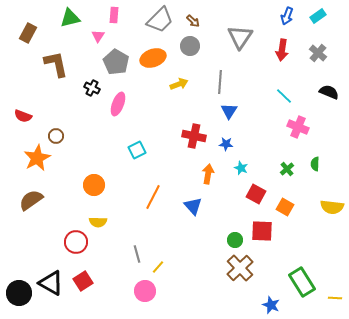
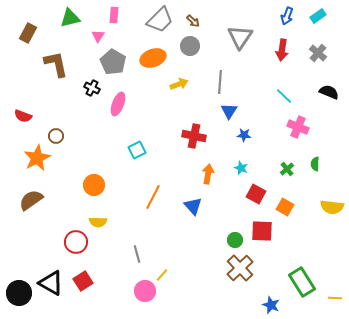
gray pentagon at (116, 62): moved 3 px left
blue star at (226, 144): moved 18 px right, 9 px up
yellow line at (158, 267): moved 4 px right, 8 px down
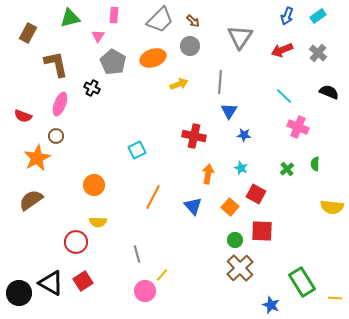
red arrow at (282, 50): rotated 60 degrees clockwise
pink ellipse at (118, 104): moved 58 px left
orange square at (285, 207): moved 55 px left; rotated 12 degrees clockwise
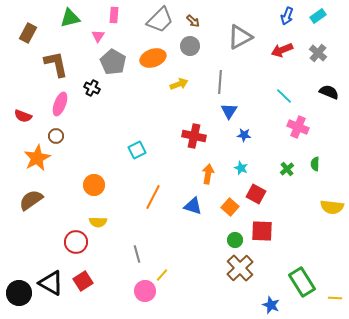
gray triangle at (240, 37): rotated 28 degrees clockwise
blue triangle at (193, 206): rotated 30 degrees counterclockwise
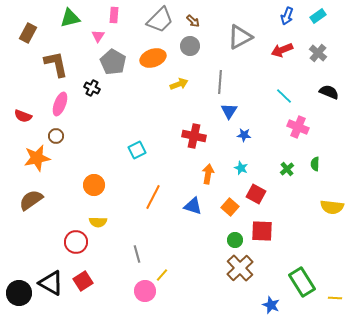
orange star at (37, 158): rotated 16 degrees clockwise
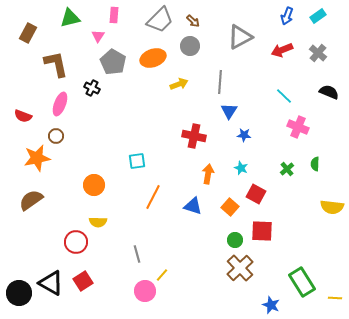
cyan square at (137, 150): moved 11 px down; rotated 18 degrees clockwise
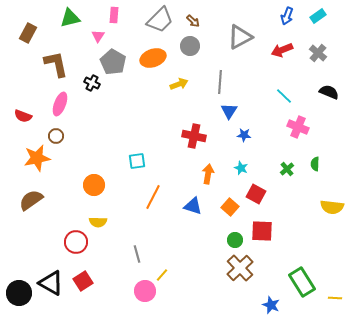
black cross at (92, 88): moved 5 px up
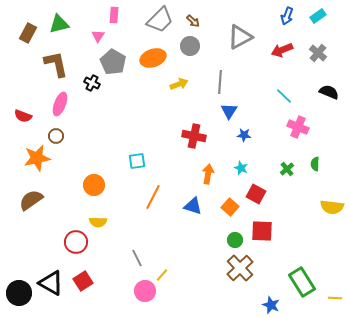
green triangle at (70, 18): moved 11 px left, 6 px down
gray line at (137, 254): moved 4 px down; rotated 12 degrees counterclockwise
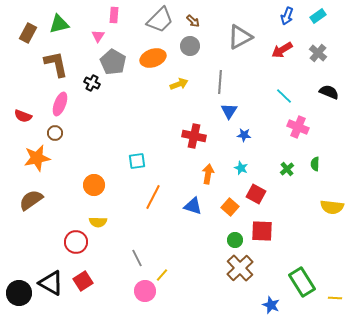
red arrow at (282, 50): rotated 10 degrees counterclockwise
brown circle at (56, 136): moved 1 px left, 3 px up
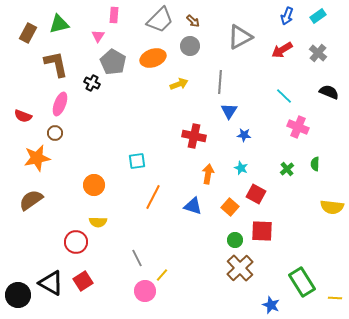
black circle at (19, 293): moved 1 px left, 2 px down
